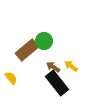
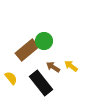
black rectangle: moved 16 px left
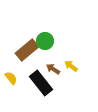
green circle: moved 1 px right
brown arrow: moved 2 px down
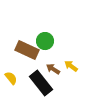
brown rectangle: rotated 65 degrees clockwise
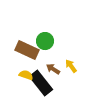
yellow arrow: rotated 16 degrees clockwise
yellow semicircle: moved 15 px right, 3 px up; rotated 32 degrees counterclockwise
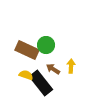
green circle: moved 1 px right, 4 px down
yellow arrow: rotated 40 degrees clockwise
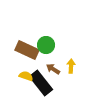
yellow semicircle: moved 1 px down
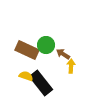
brown arrow: moved 10 px right, 15 px up
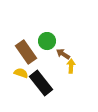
green circle: moved 1 px right, 4 px up
brown rectangle: moved 1 px left, 2 px down; rotated 30 degrees clockwise
yellow semicircle: moved 5 px left, 3 px up
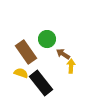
green circle: moved 2 px up
